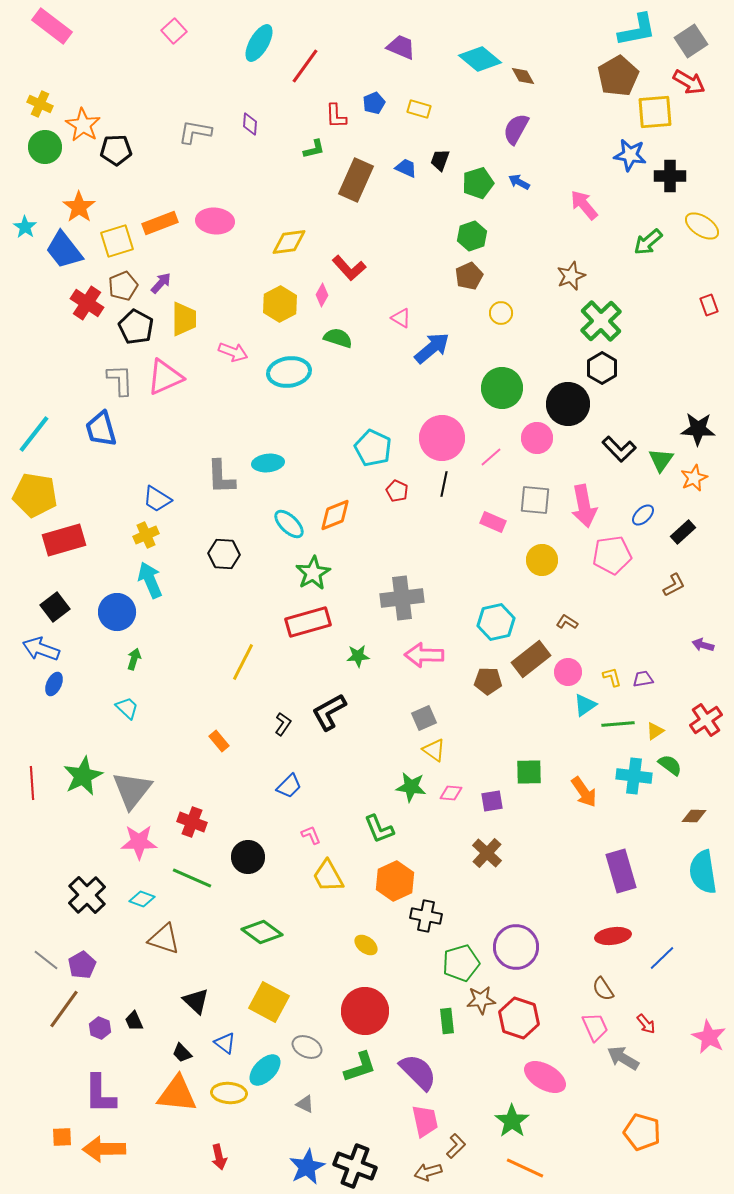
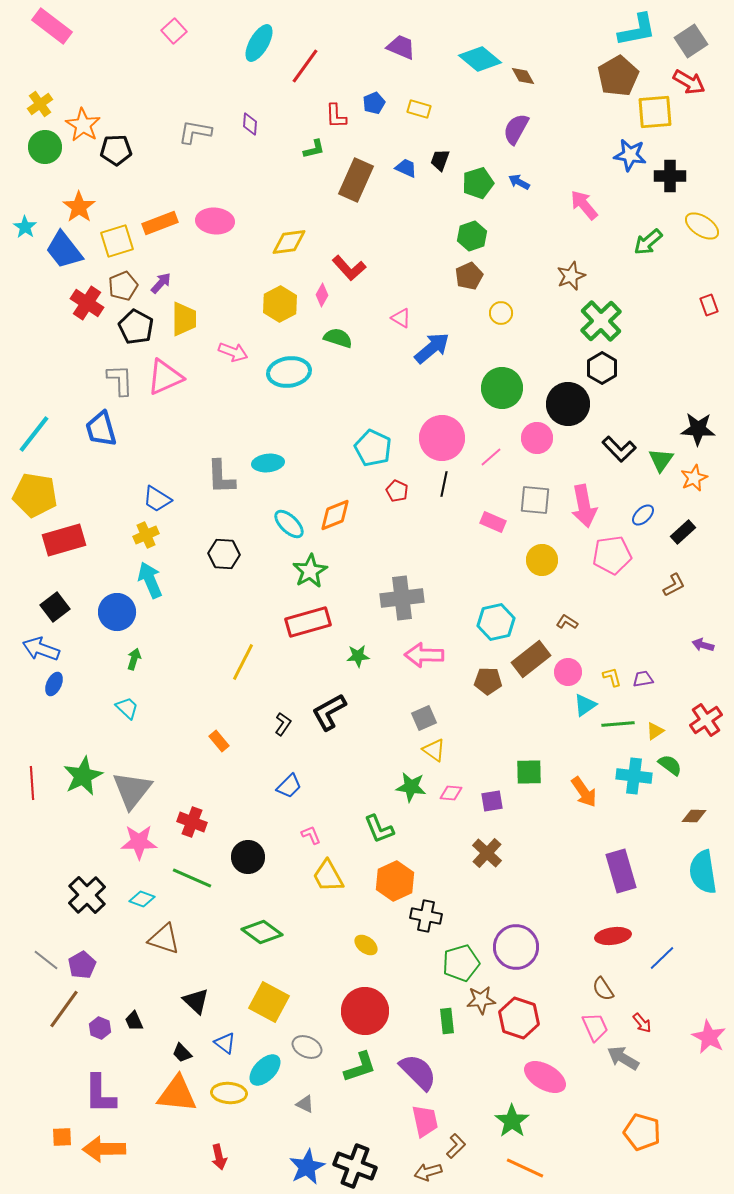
yellow cross at (40, 104): rotated 30 degrees clockwise
green star at (313, 573): moved 3 px left, 2 px up
red arrow at (646, 1024): moved 4 px left, 1 px up
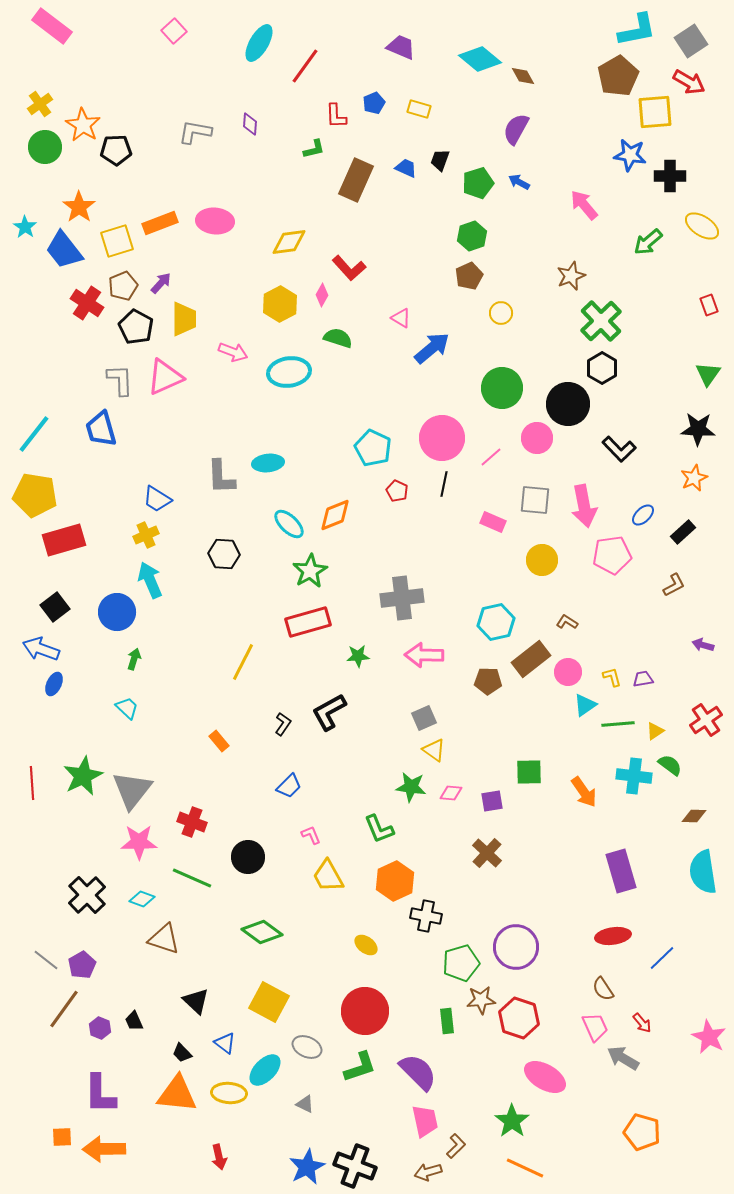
green triangle at (661, 460): moved 47 px right, 86 px up
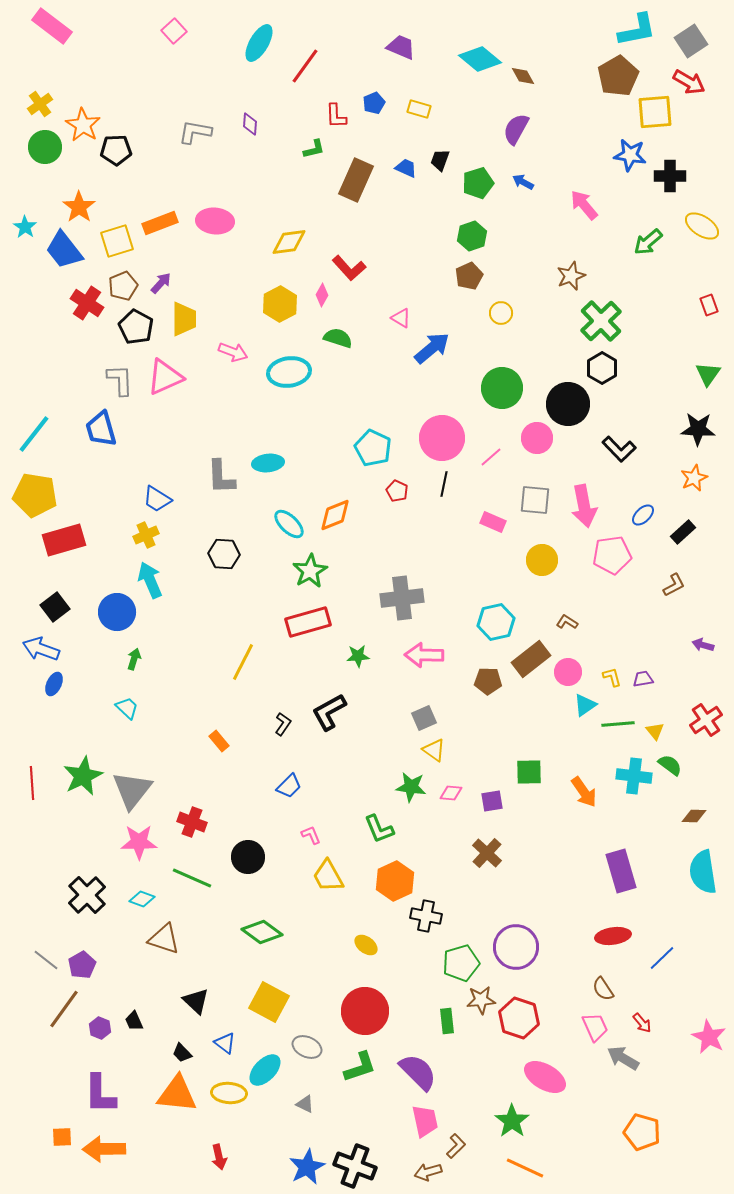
blue arrow at (519, 182): moved 4 px right
yellow triangle at (655, 731): rotated 36 degrees counterclockwise
